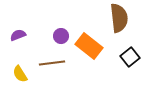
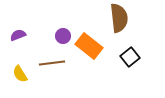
purple circle: moved 2 px right
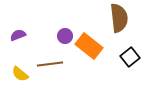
purple circle: moved 2 px right
brown line: moved 2 px left, 1 px down
yellow semicircle: rotated 18 degrees counterclockwise
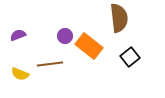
yellow semicircle: rotated 18 degrees counterclockwise
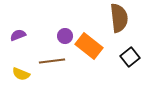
brown line: moved 2 px right, 3 px up
yellow semicircle: moved 1 px right
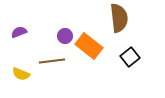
purple semicircle: moved 1 px right, 3 px up
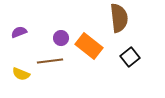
purple circle: moved 4 px left, 2 px down
brown line: moved 2 px left
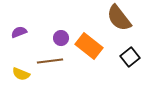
brown semicircle: rotated 148 degrees clockwise
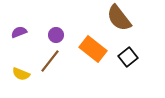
purple circle: moved 5 px left, 3 px up
orange rectangle: moved 4 px right, 3 px down
black square: moved 2 px left
brown line: rotated 45 degrees counterclockwise
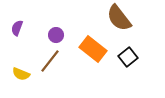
purple semicircle: moved 2 px left, 4 px up; rotated 49 degrees counterclockwise
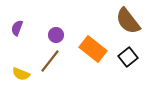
brown semicircle: moved 9 px right, 3 px down
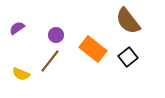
purple semicircle: rotated 35 degrees clockwise
